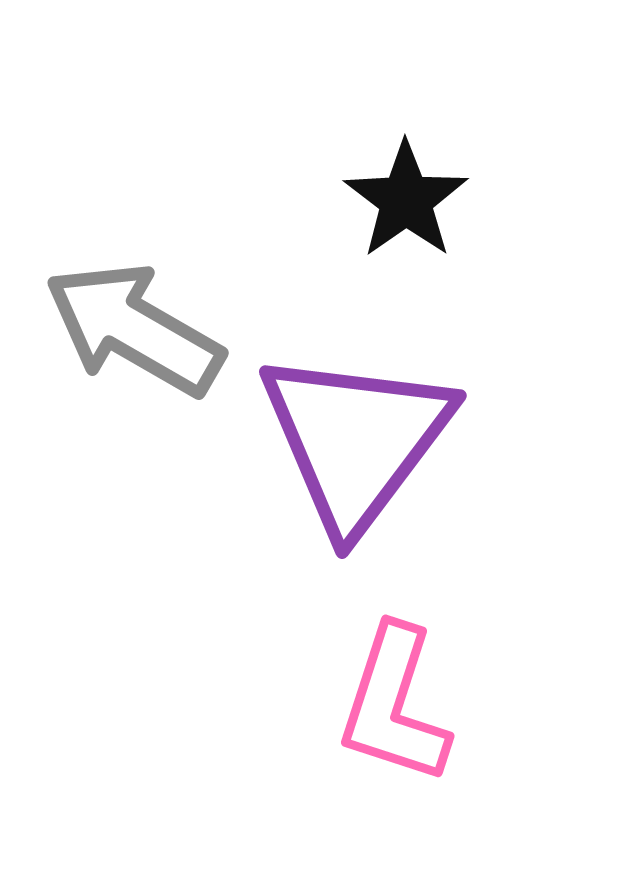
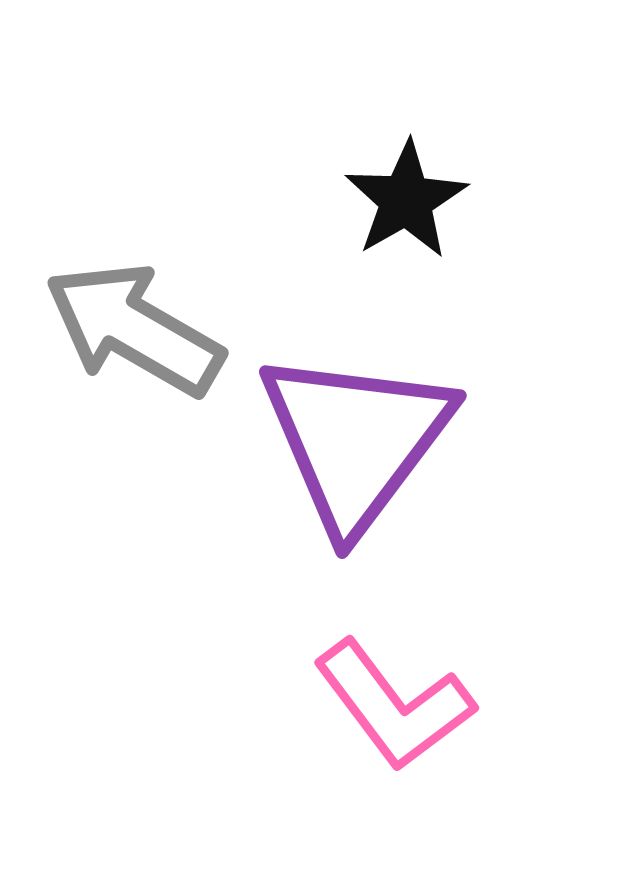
black star: rotated 5 degrees clockwise
pink L-shape: rotated 55 degrees counterclockwise
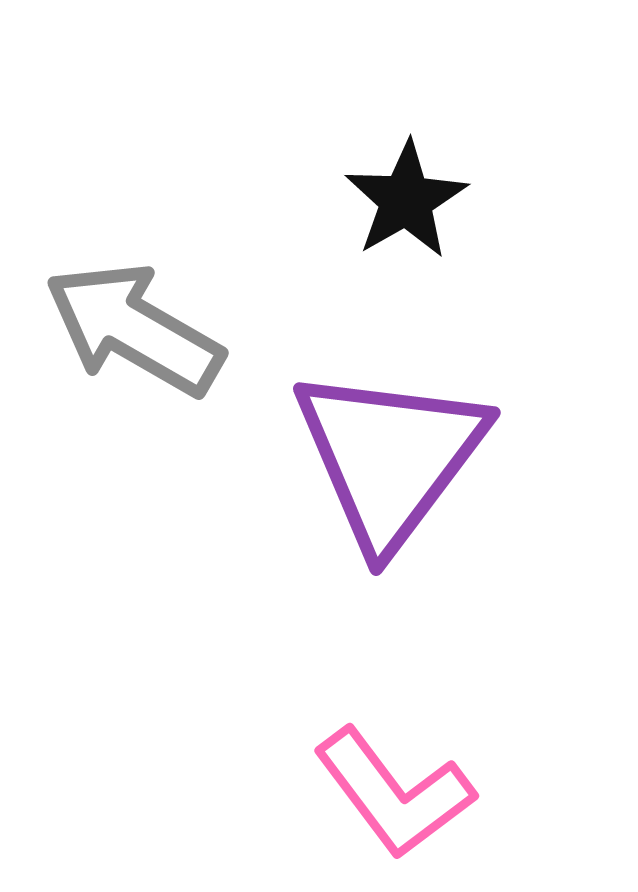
purple triangle: moved 34 px right, 17 px down
pink L-shape: moved 88 px down
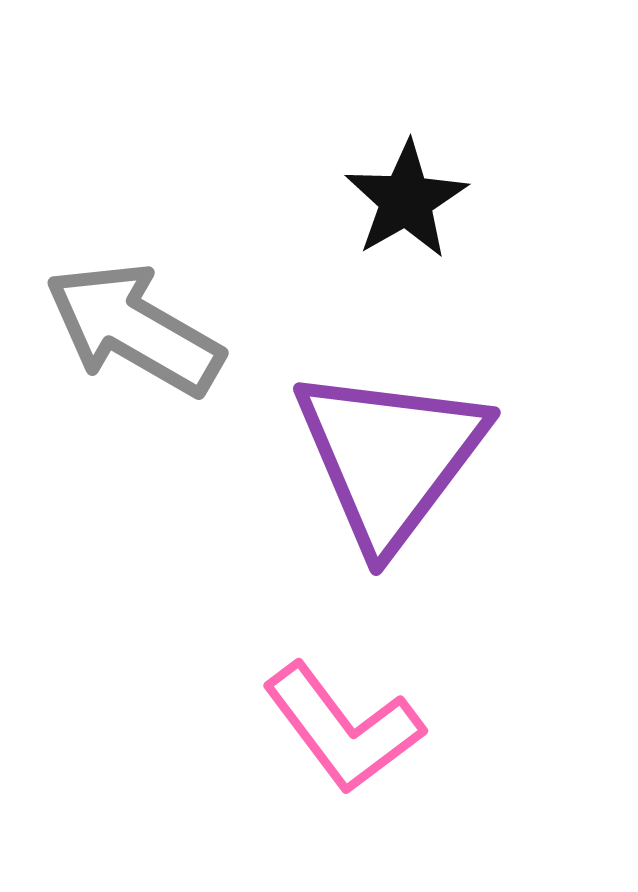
pink L-shape: moved 51 px left, 65 px up
